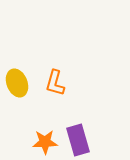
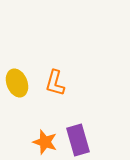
orange star: rotated 20 degrees clockwise
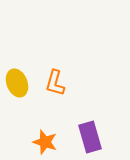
purple rectangle: moved 12 px right, 3 px up
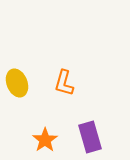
orange L-shape: moved 9 px right
orange star: moved 2 px up; rotated 20 degrees clockwise
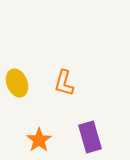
orange star: moved 6 px left
